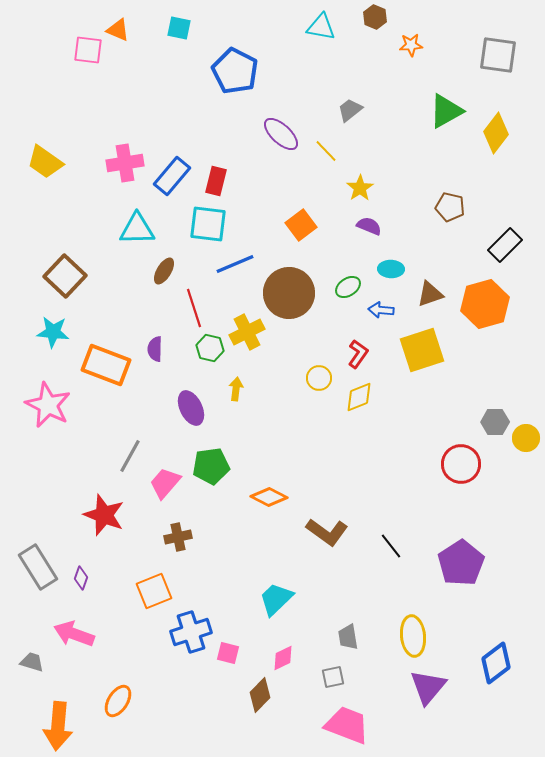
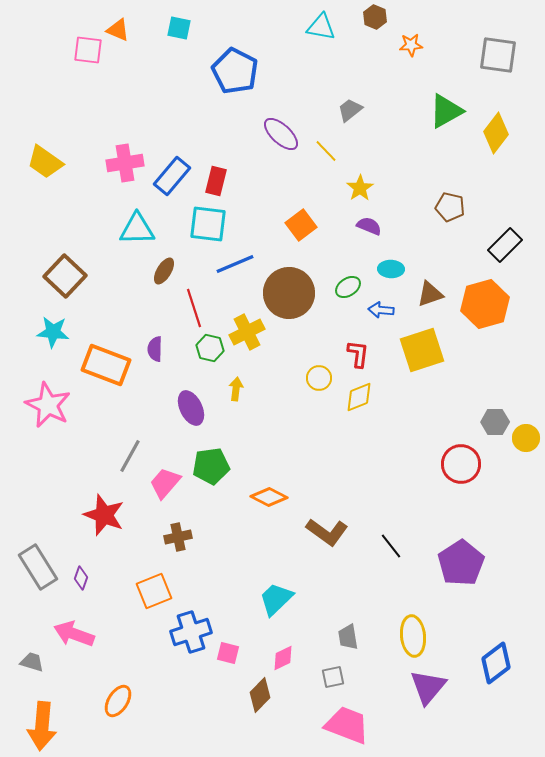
red L-shape at (358, 354): rotated 28 degrees counterclockwise
orange arrow at (58, 726): moved 16 px left
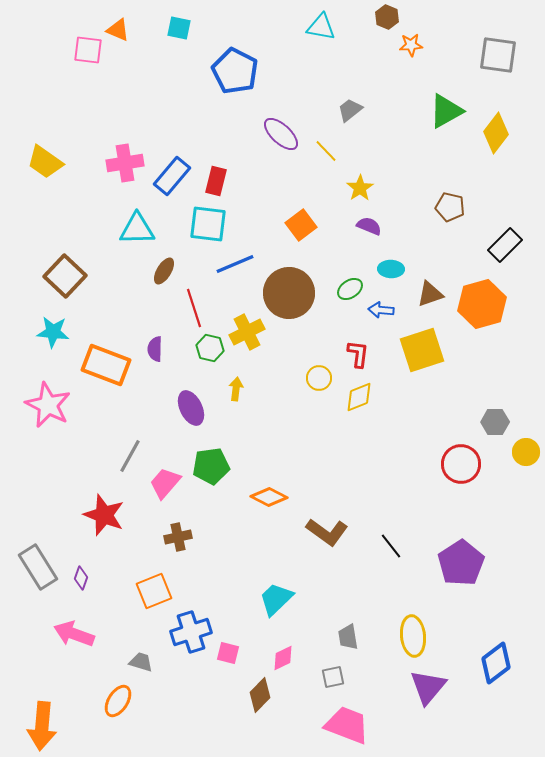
brown hexagon at (375, 17): moved 12 px right
green ellipse at (348, 287): moved 2 px right, 2 px down
orange hexagon at (485, 304): moved 3 px left
yellow circle at (526, 438): moved 14 px down
gray trapezoid at (32, 662): moved 109 px right
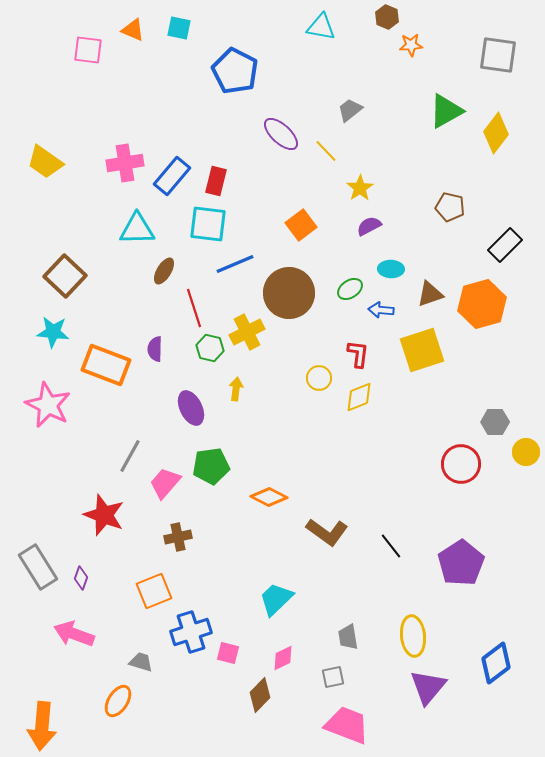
orange triangle at (118, 30): moved 15 px right
purple semicircle at (369, 226): rotated 50 degrees counterclockwise
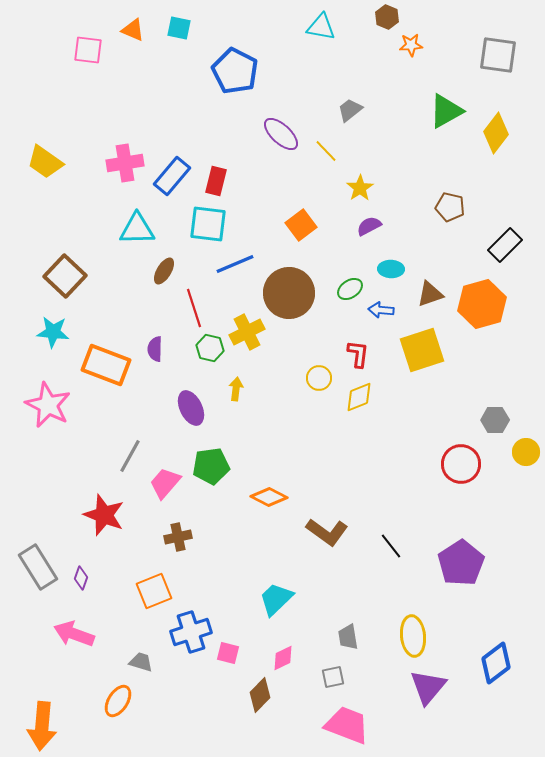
gray hexagon at (495, 422): moved 2 px up
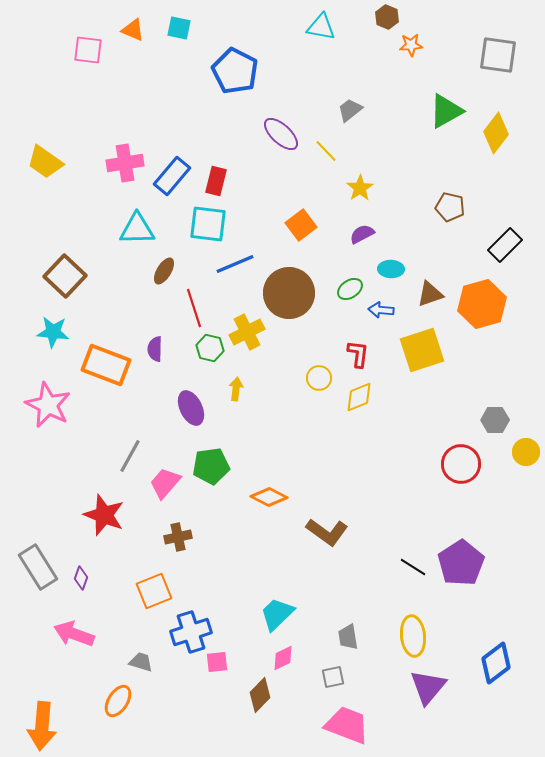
purple semicircle at (369, 226): moved 7 px left, 8 px down
black line at (391, 546): moved 22 px right, 21 px down; rotated 20 degrees counterclockwise
cyan trapezoid at (276, 599): moved 1 px right, 15 px down
pink square at (228, 653): moved 11 px left, 9 px down; rotated 20 degrees counterclockwise
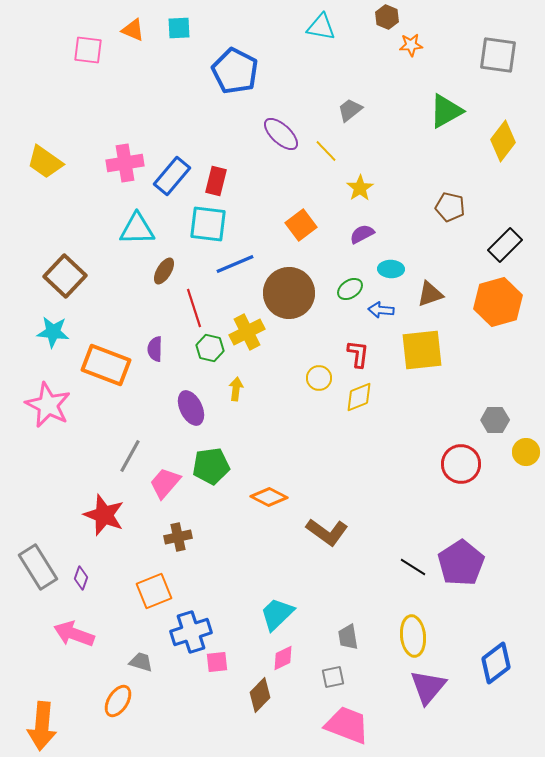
cyan square at (179, 28): rotated 15 degrees counterclockwise
yellow diamond at (496, 133): moved 7 px right, 8 px down
orange hexagon at (482, 304): moved 16 px right, 2 px up
yellow square at (422, 350): rotated 12 degrees clockwise
